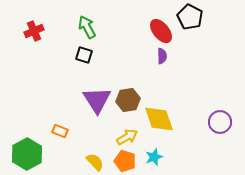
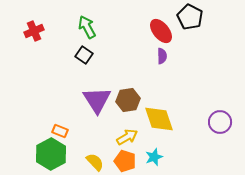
black square: rotated 18 degrees clockwise
green hexagon: moved 24 px right
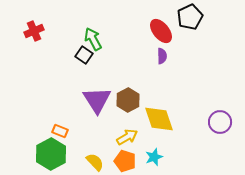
black pentagon: rotated 20 degrees clockwise
green arrow: moved 6 px right, 12 px down
brown hexagon: rotated 20 degrees counterclockwise
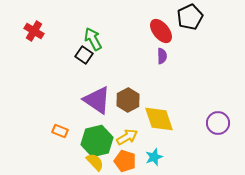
red cross: rotated 36 degrees counterclockwise
purple triangle: rotated 24 degrees counterclockwise
purple circle: moved 2 px left, 1 px down
green hexagon: moved 46 px right, 13 px up; rotated 16 degrees clockwise
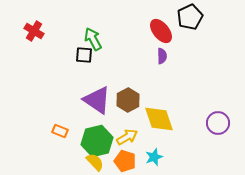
black square: rotated 30 degrees counterclockwise
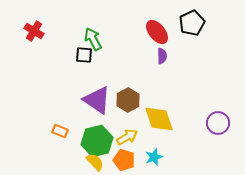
black pentagon: moved 2 px right, 6 px down
red ellipse: moved 4 px left, 1 px down
orange pentagon: moved 1 px left, 1 px up
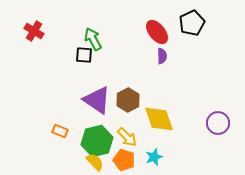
yellow arrow: rotated 75 degrees clockwise
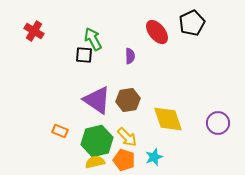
purple semicircle: moved 32 px left
brown hexagon: rotated 20 degrees clockwise
yellow diamond: moved 9 px right
yellow semicircle: rotated 60 degrees counterclockwise
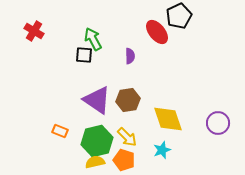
black pentagon: moved 13 px left, 7 px up
cyan star: moved 8 px right, 7 px up
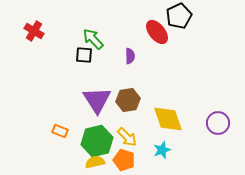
green arrow: rotated 15 degrees counterclockwise
purple triangle: rotated 24 degrees clockwise
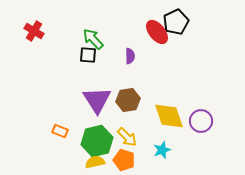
black pentagon: moved 3 px left, 6 px down
black square: moved 4 px right
yellow diamond: moved 1 px right, 3 px up
purple circle: moved 17 px left, 2 px up
